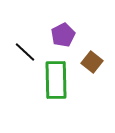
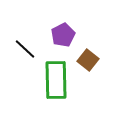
black line: moved 3 px up
brown square: moved 4 px left, 2 px up
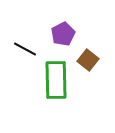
purple pentagon: moved 1 px up
black line: rotated 15 degrees counterclockwise
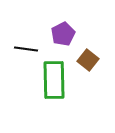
black line: moved 1 px right; rotated 20 degrees counterclockwise
green rectangle: moved 2 px left
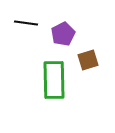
black line: moved 26 px up
brown square: rotated 35 degrees clockwise
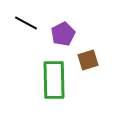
black line: rotated 20 degrees clockwise
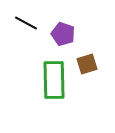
purple pentagon: rotated 25 degrees counterclockwise
brown square: moved 1 px left, 4 px down
